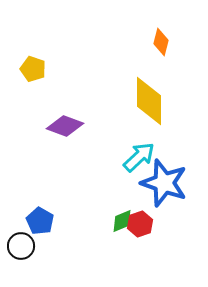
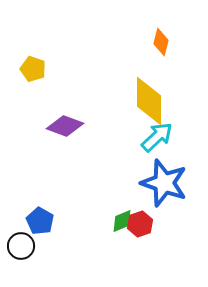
cyan arrow: moved 18 px right, 20 px up
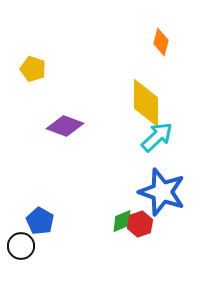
yellow diamond: moved 3 px left, 2 px down
blue star: moved 2 px left, 9 px down
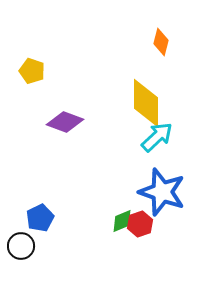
yellow pentagon: moved 1 px left, 2 px down
purple diamond: moved 4 px up
blue pentagon: moved 3 px up; rotated 16 degrees clockwise
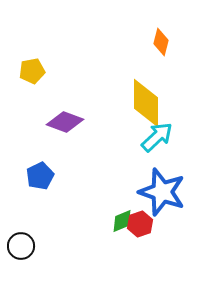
yellow pentagon: rotated 30 degrees counterclockwise
blue pentagon: moved 42 px up
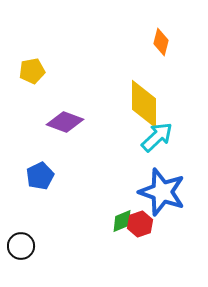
yellow diamond: moved 2 px left, 1 px down
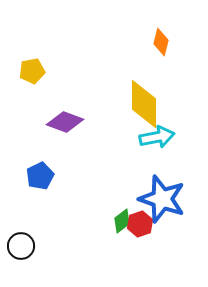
cyan arrow: rotated 32 degrees clockwise
blue star: moved 7 px down
green diamond: rotated 15 degrees counterclockwise
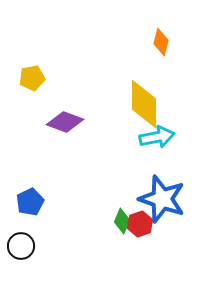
yellow pentagon: moved 7 px down
blue pentagon: moved 10 px left, 26 px down
green diamond: rotated 30 degrees counterclockwise
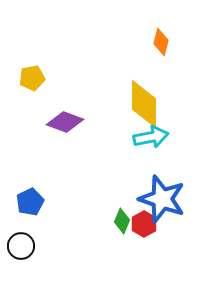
cyan arrow: moved 6 px left
red hexagon: moved 4 px right; rotated 10 degrees counterclockwise
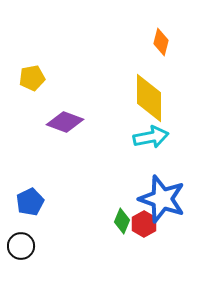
yellow diamond: moved 5 px right, 6 px up
